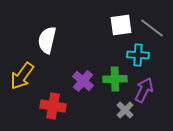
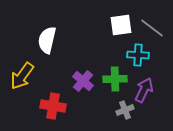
gray cross: rotated 24 degrees clockwise
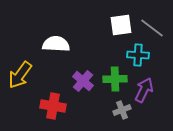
white semicircle: moved 9 px right, 4 px down; rotated 80 degrees clockwise
yellow arrow: moved 2 px left, 1 px up
gray cross: moved 3 px left
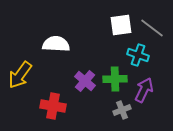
cyan cross: rotated 15 degrees clockwise
purple cross: moved 2 px right
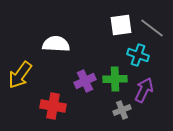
purple cross: rotated 25 degrees clockwise
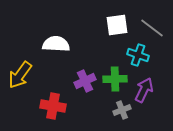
white square: moved 4 px left
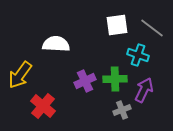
red cross: moved 10 px left; rotated 30 degrees clockwise
